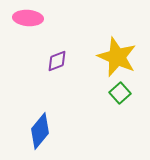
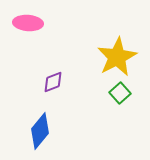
pink ellipse: moved 5 px down
yellow star: rotated 21 degrees clockwise
purple diamond: moved 4 px left, 21 px down
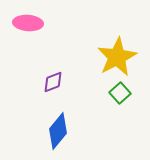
blue diamond: moved 18 px right
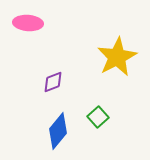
green square: moved 22 px left, 24 px down
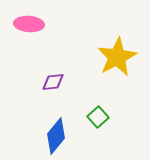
pink ellipse: moved 1 px right, 1 px down
purple diamond: rotated 15 degrees clockwise
blue diamond: moved 2 px left, 5 px down
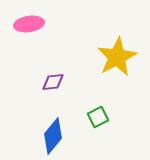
pink ellipse: rotated 12 degrees counterclockwise
green square: rotated 15 degrees clockwise
blue diamond: moved 3 px left
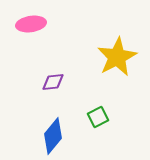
pink ellipse: moved 2 px right
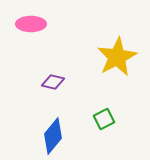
pink ellipse: rotated 8 degrees clockwise
purple diamond: rotated 20 degrees clockwise
green square: moved 6 px right, 2 px down
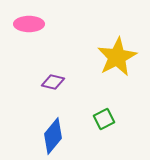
pink ellipse: moved 2 px left
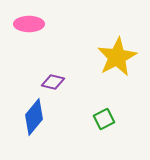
blue diamond: moved 19 px left, 19 px up
